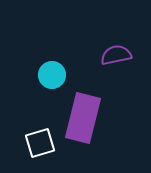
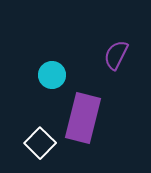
purple semicircle: rotated 52 degrees counterclockwise
white square: rotated 28 degrees counterclockwise
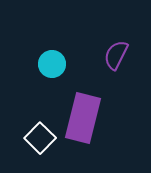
cyan circle: moved 11 px up
white square: moved 5 px up
